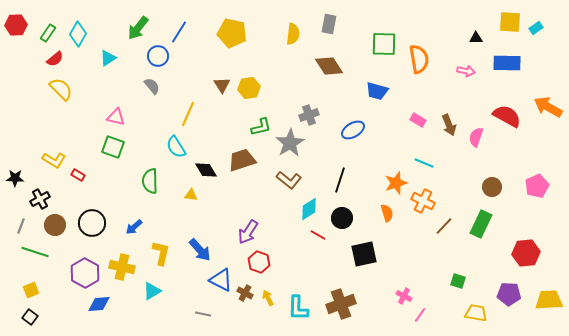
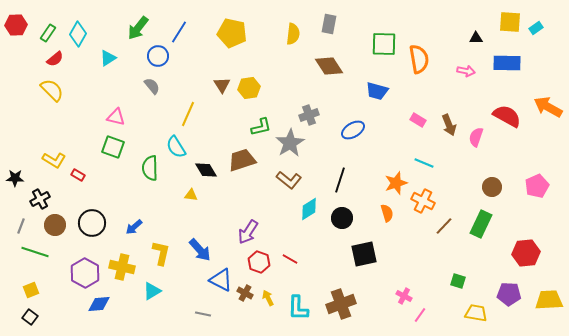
yellow semicircle at (61, 89): moved 9 px left, 1 px down
green semicircle at (150, 181): moved 13 px up
red line at (318, 235): moved 28 px left, 24 px down
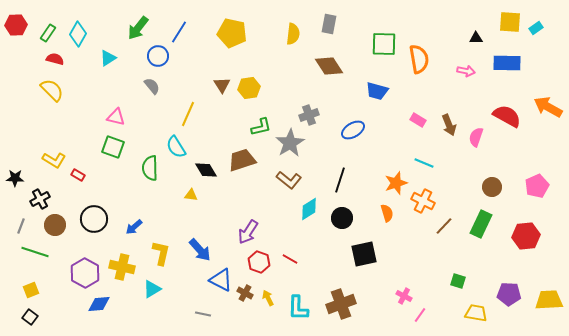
red semicircle at (55, 59): rotated 126 degrees counterclockwise
black circle at (92, 223): moved 2 px right, 4 px up
red hexagon at (526, 253): moved 17 px up
cyan triangle at (152, 291): moved 2 px up
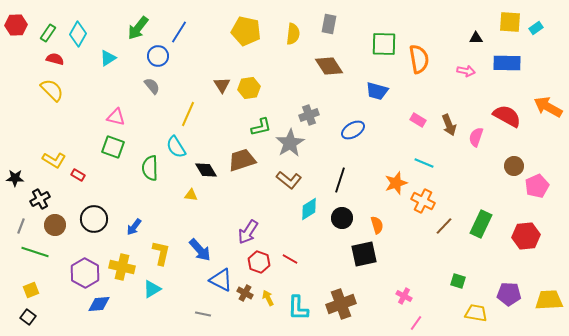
yellow pentagon at (232, 33): moved 14 px right, 2 px up
brown circle at (492, 187): moved 22 px right, 21 px up
orange semicircle at (387, 213): moved 10 px left, 12 px down
blue arrow at (134, 227): rotated 12 degrees counterclockwise
pink line at (420, 315): moved 4 px left, 8 px down
black square at (30, 317): moved 2 px left
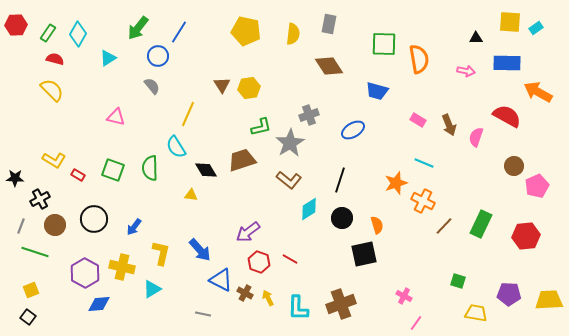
orange arrow at (548, 107): moved 10 px left, 15 px up
green square at (113, 147): moved 23 px down
purple arrow at (248, 232): rotated 20 degrees clockwise
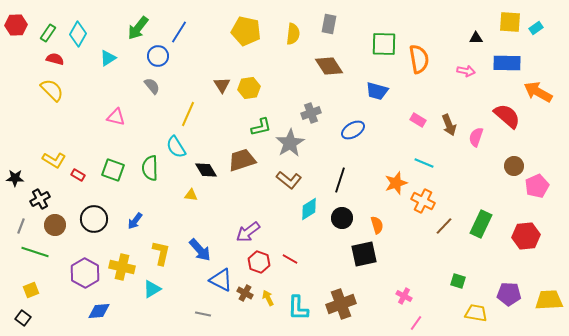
gray cross at (309, 115): moved 2 px right, 2 px up
red semicircle at (507, 116): rotated 12 degrees clockwise
blue arrow at (134, 227): moved 1 px right, 6 px up
blue diamond at (99, 304): moved 7 px down
black square at (28, 317): moved 5 px left, 1 px down
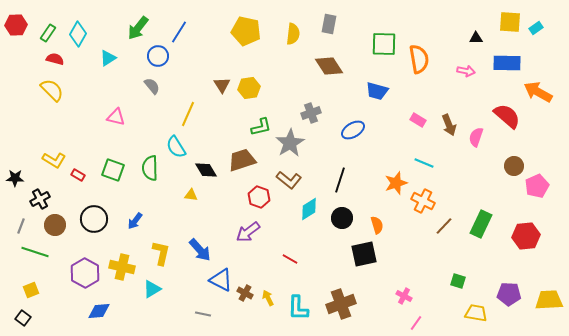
red hexagon at (259, 262): moved 65 px up
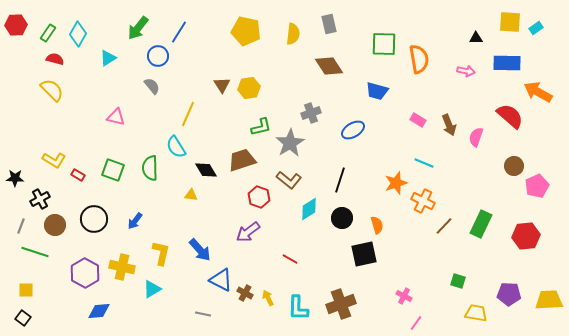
gray rectangle at (329, 24): rotated 24 degrees counterclockwise
red semicircle at (507, 116): moved 3 px right
yellow square at (31, 290): moved 5 px left; rotated 21 degrees clockwise
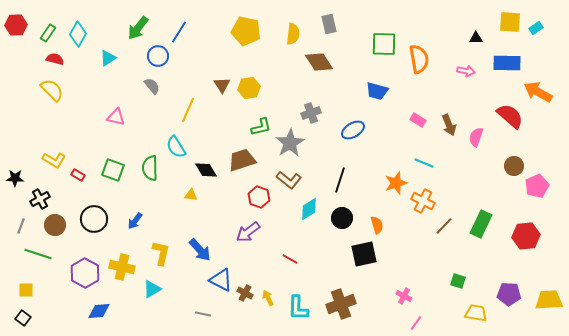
brown diamond at (329, 66): moved 10 px left, 4 px up
yellow line at (188, 114): moved 4 px up
green line at (35, 252): moved 3 px right, 2 px down
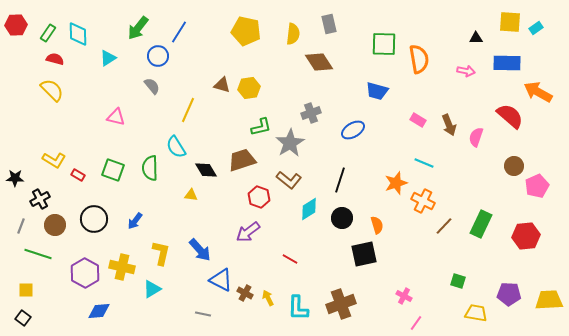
cyan diamond at (78, 34): rotated 30 degrees counterclockwise
brown triangle at (222, 85): rotated 42 degrees counterclockwise
